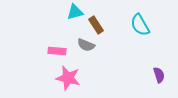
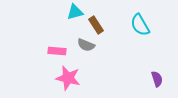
purple semicircle: moved 2 px left, 4 px down
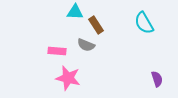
cyan triangle: rotated 18 degrees clockwise
cyan semicircle: moved 4 px right, 2 px up
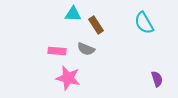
cyan triangle: moved 2 px left, 2 px down
gray semicircle: moved 4 px down
